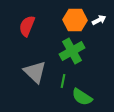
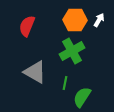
white arrow: rotated 32 degrees counterclockwise
gray triangle: rotated 15 degrees counterclockwise
green line: moved 2 px right, 2 px down
green semicircle: rotated 90 degrees clockwise
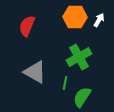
orange hexagon: moved 3 px up
green cross: moved 7 px right, 6 px down
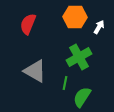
white arrow: moved 7 px down
red semicircle: moved 1 px right, 2 px up
gray triangle: moved 1 px up
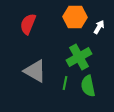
green semicircle: moved 6 px right, 11 px up; rotated 45 degrees counterclockwise
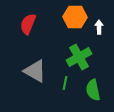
white arrow: rotated 32 degrees counterclockwise
green semicircle: moved 5 px right, 4 px down
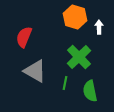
orange hexagon: rotated 15 degrees clockwise
red semicircle: moved 4 px left, 13 px down
green cross: rotated 15 degrees counterclockwise
green semicircle: moved 3 px left, 1 px down
